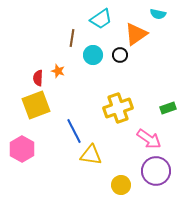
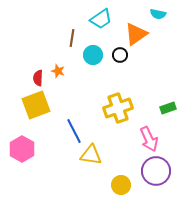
pink arrow: rotated 30 degrees clockwise
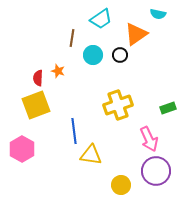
yellow cross: moved 3 px up
blue line: rotated 20 degrees clockwise
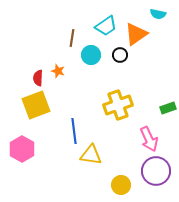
cyan trapezoid: moved 5 px right, 7 px down
cyan circle: moved 2 px left
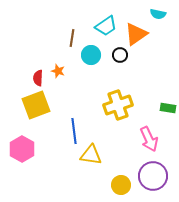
green rectangle: rotated 28 degrees clockwise
purple circle: moved 3 px left, 5 px down
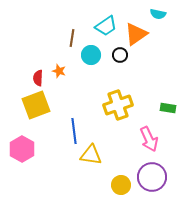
orange star: moved 1 px right
purple circle: moved 1 px left, 1 px down
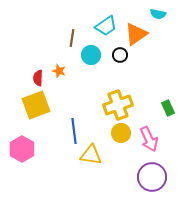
green rectangle: rotated 56 degrees clockwise
yellow circle: moved 52 px up
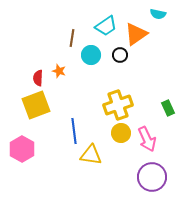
pink arrow: moved 2 px left
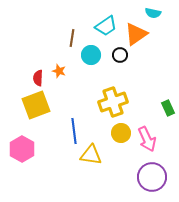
cyan semicircle: moved 5 px left, 1 px up
yellow cross: moved 5 px left, 3 px up
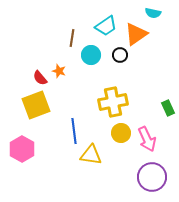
red semicircle: moved 2 px right; rotated 42 degrees counterclockwise
yellow cross: rotated 8 degrees clockwise
